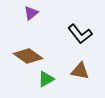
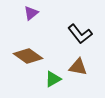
brown triangle: moved 2 px left, 4 px up
green triangle: moved 7 px right
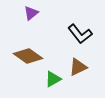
brown triangle: rotated 36 degrees counterclockwise
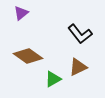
purple triangle: moved 10 px left
